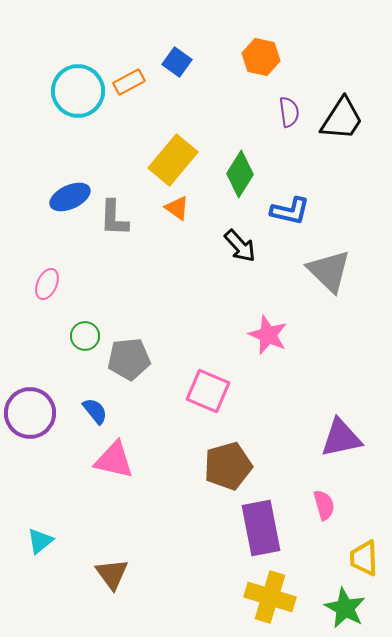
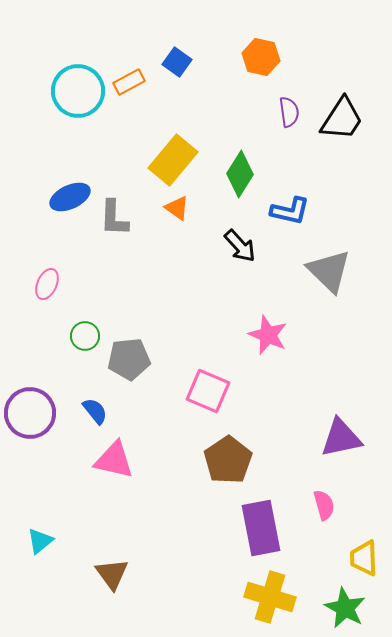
brown pentagon: moved 6 px up; rotated 18 degrees counterclockwise
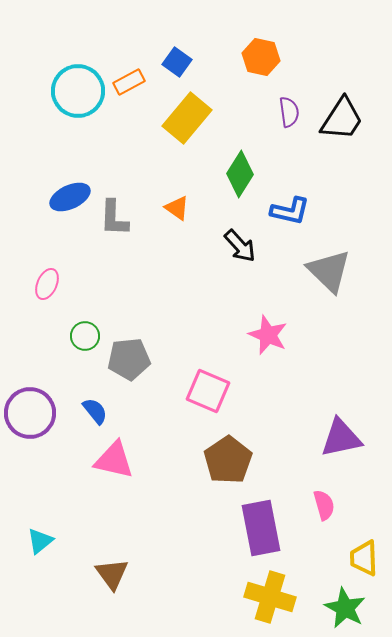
yellow rectangle: moved 14 px right, 42 px up
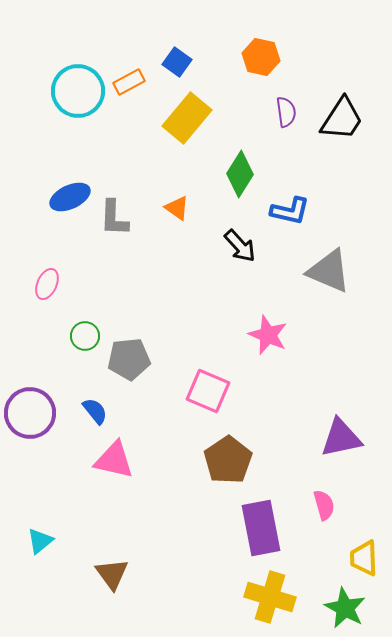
purple semicircle: moved 3 px left
gray triangle: rotated 21 degrees counterclockwise
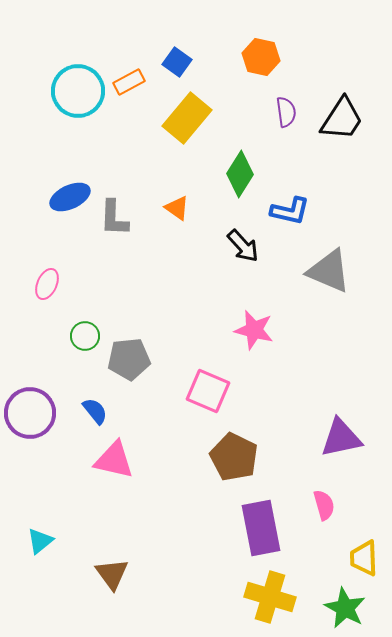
black arrow: moved 3 px right
pink star: moved 14 px left, 5 px up; rotated 9 degrees counterclockwise
brown pentagon: moved 6 px right, 3 px up; rotated 12 degrees counterclockwise
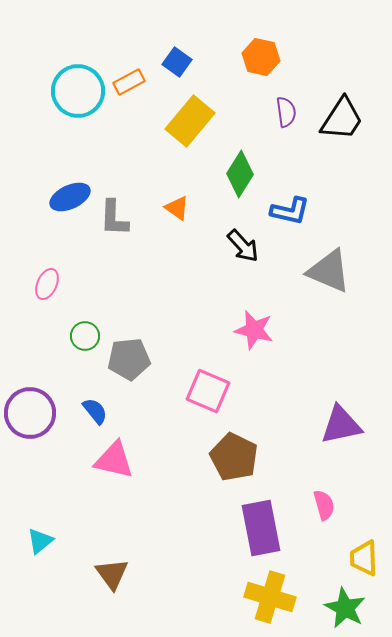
yellow rectangle: moved 3 px right, 3 px down
purple triangle: moved 13 px up
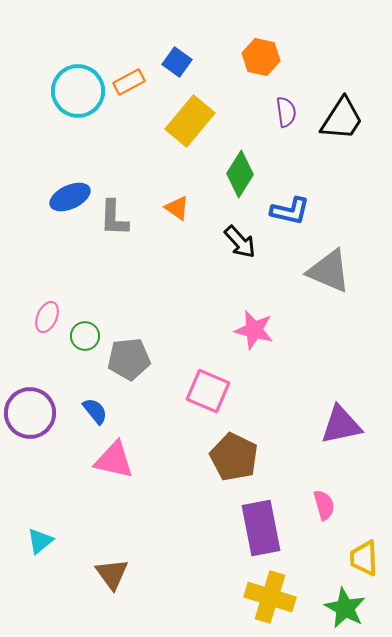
black arrow: moved 3 px left, 4 px up
pink ellipse: moved 33 px down
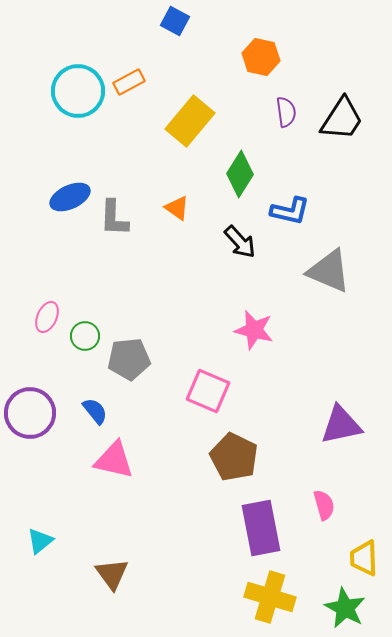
blue square: moved 2 px left, 41 px up; rotated 8 degrees counterclockwise
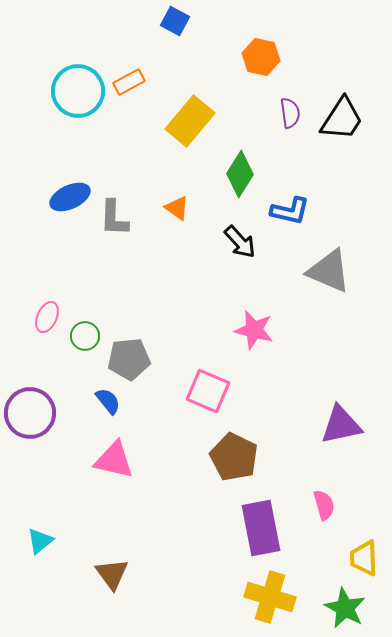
purple semicircle: moved 4 px right, 1 px down
blue semicircle: moved 13 px right, 10 px up
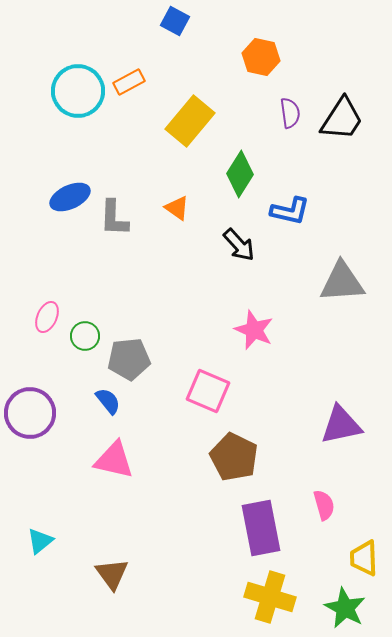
black arrow: moved 1 px left, 3 px down
gray triangle: moved 13 px right, 11 px down; rotated 27 degrees counterclockwise
pink star: rotated 9 degrees clockwise
